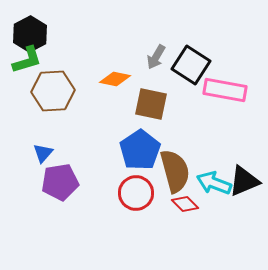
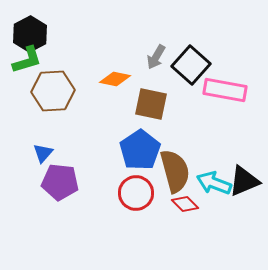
black square: rotated 9 degrees clockwise
purple pentagon: rotated 15 degrees clockwise
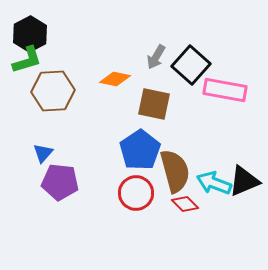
brown square: moved 3 px right
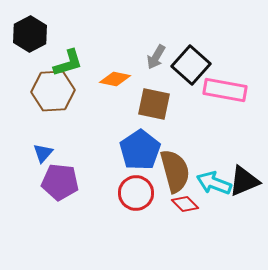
green L-shape: moved 41 px right, 3 px down
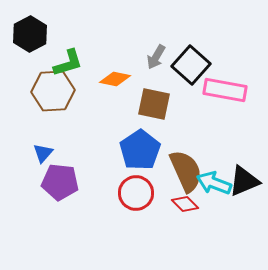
brown semicircle: moved 11 px right; rotated 9 degrees counterclockwise
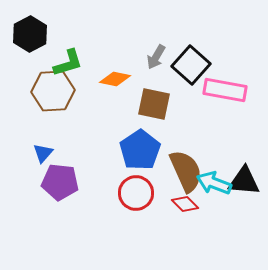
black triangle: rotated 28 degrees clockwise
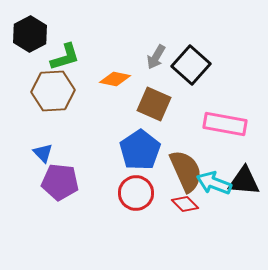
green L-shape: moved 3 px left, 6 px up
pink rectangle: moved 34 px down
brown square: rotated 12 degrees clockwise
blue triangle: rotated 25 degrees counterclockwise
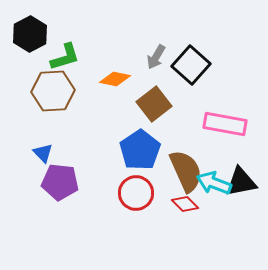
brown square: rotated 28 degrees clockwise
black triangle: moved 3 px left, 1 px down; rotated 16 degrees counterclockwise
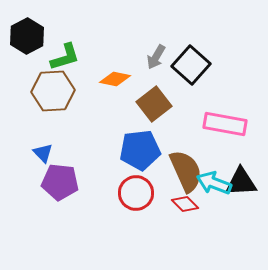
black hexagon: moved 3 px left, 2 px down
blue pentagon: rotated 27 degrees clockwise
black triangle: rotated 8 degrees clockwise
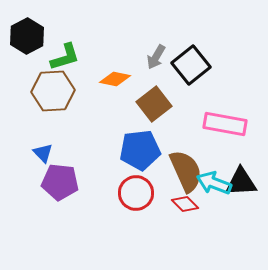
black square: rotated 9 degrees clockwise
